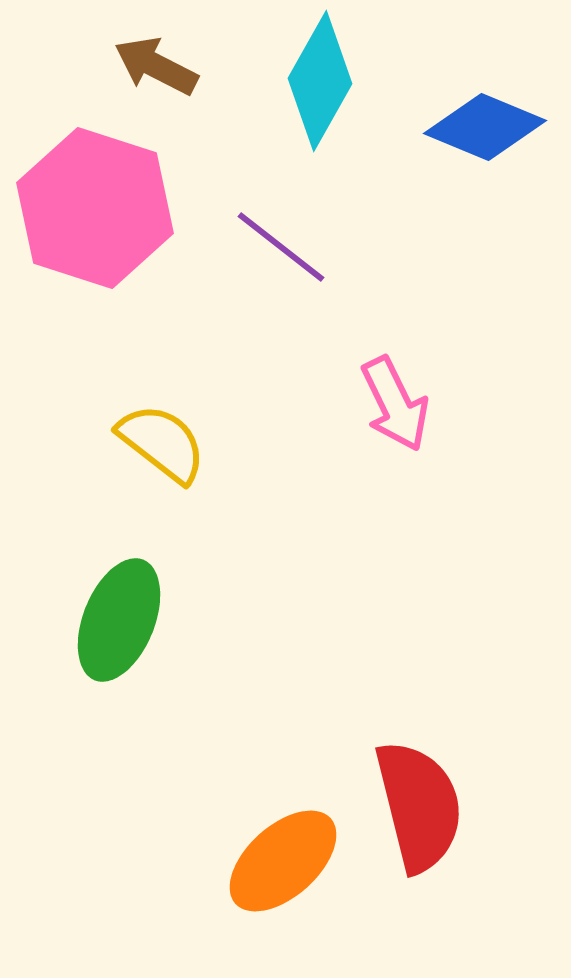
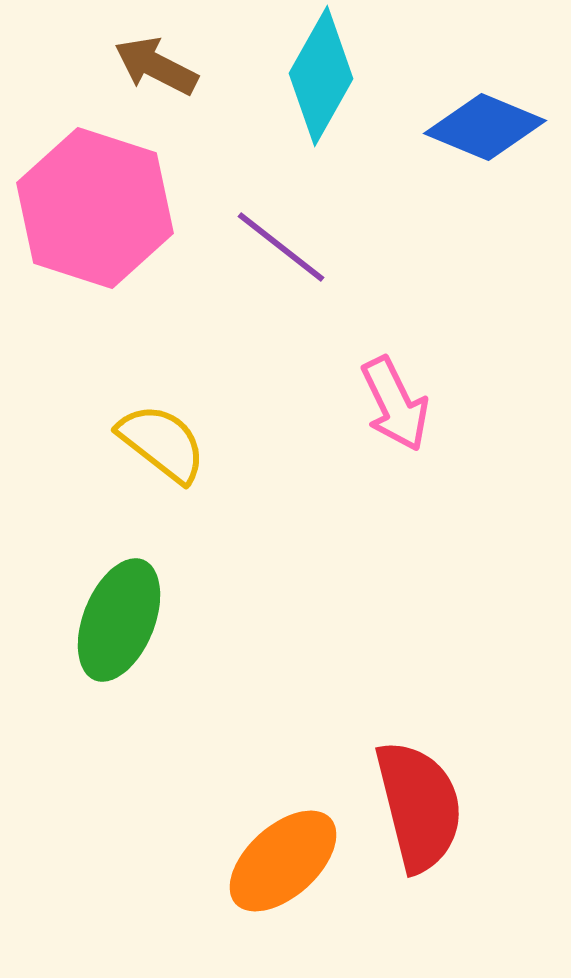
cyan diamond: moved 1 px right, 5 px up
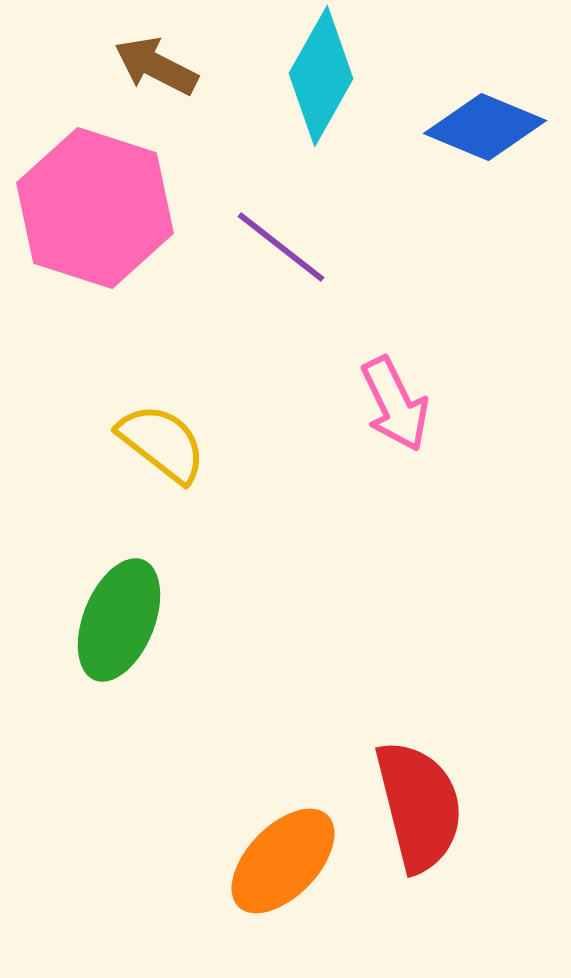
orange ellipse: rotated 4 degrees counterclockwise
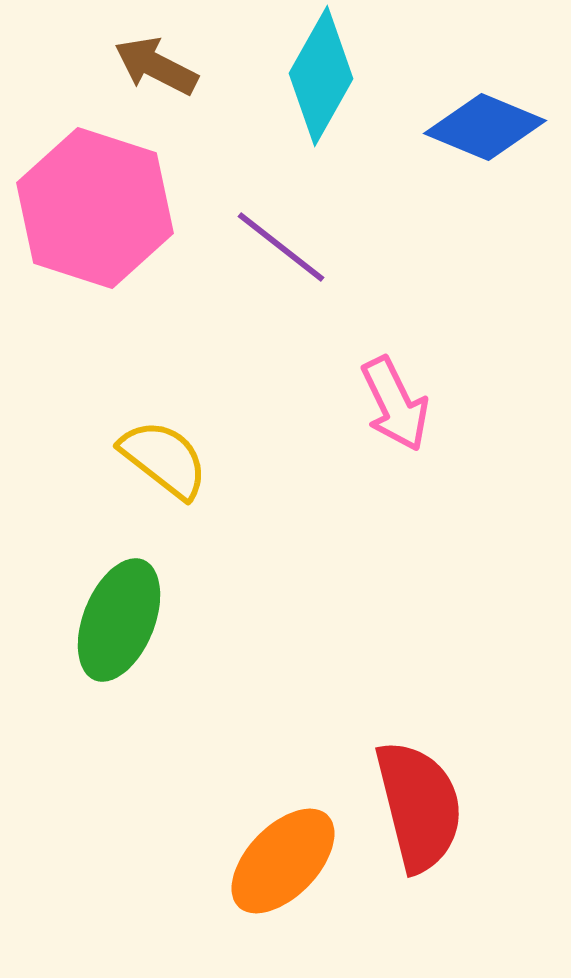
yellow semicircle: moved 2 px right, 16 px down
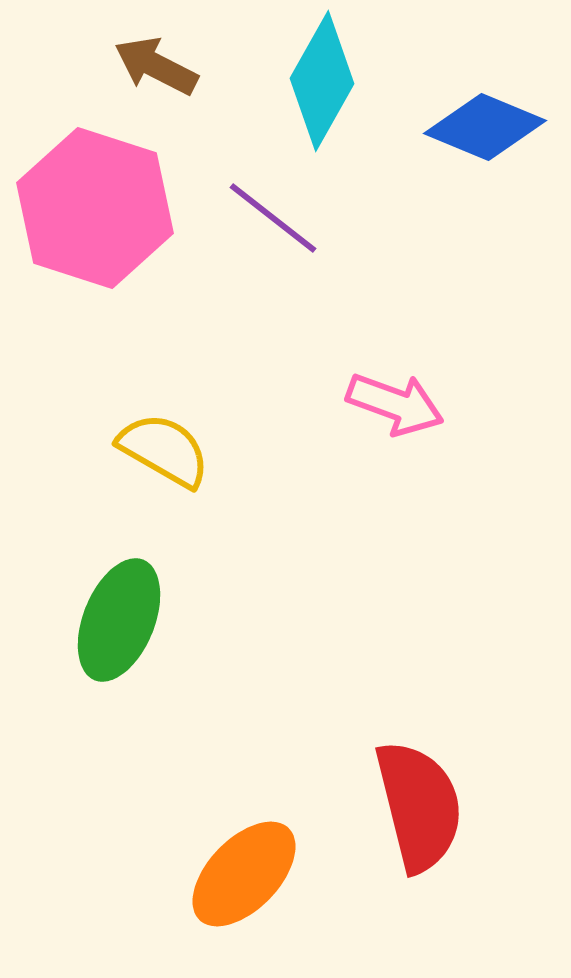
cyan diamond: moved 1 px right, 5 px down
purple line: moved 8 px left, 29 px up
pink arrow: rotated 44 degrees counterclockwise
yellow semicircle: moved 9 px up; rotated 8 degrees counterclockwise
orange ellipse: moved 39 px left, 13 px down
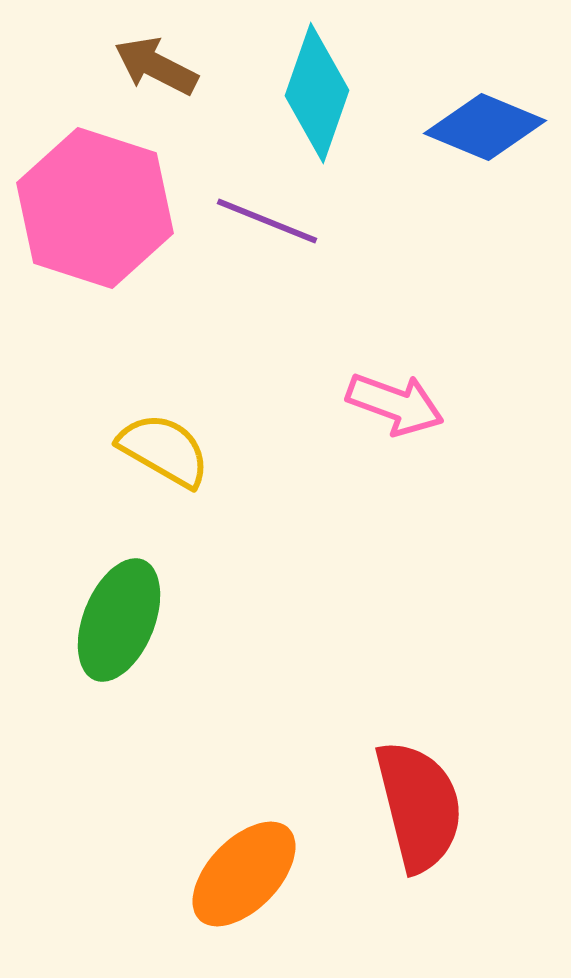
cyan diamond: moved 5 px left, 12 px down; rotated 10 degrees counterclockwise
purple line: moved 6 px left, 3 px down; rotated 16 degrees counterclockwise
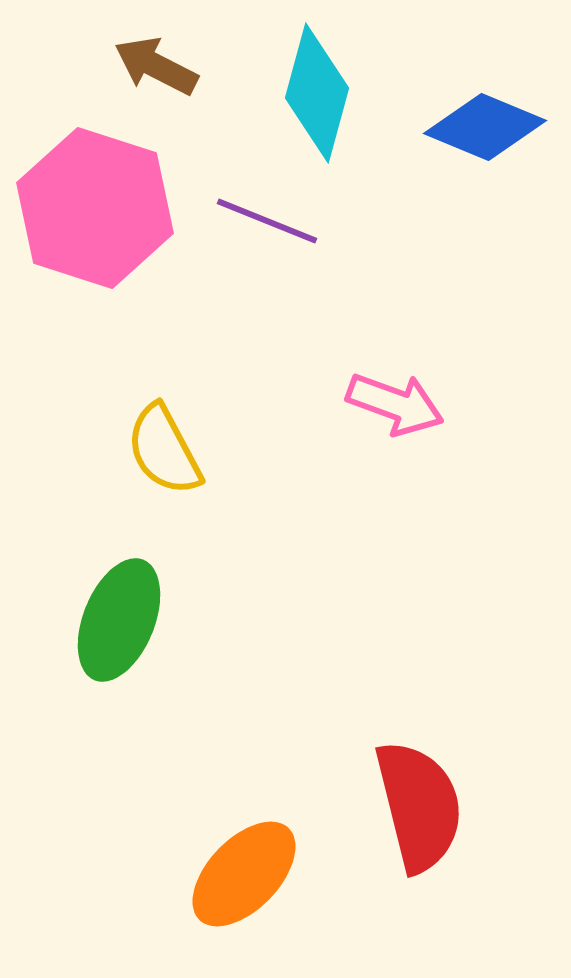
cyan diamond: rotated 4 degrees counterclockwise
yellow semicircle: rotated 148 degrees counterclockwise
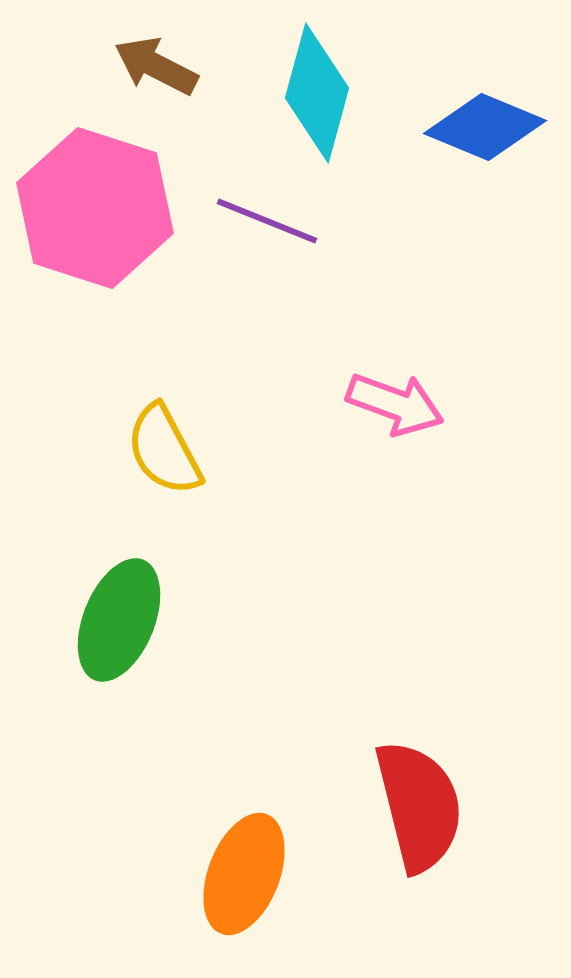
orange ellipse: rotated 23 degrees counterclockwise
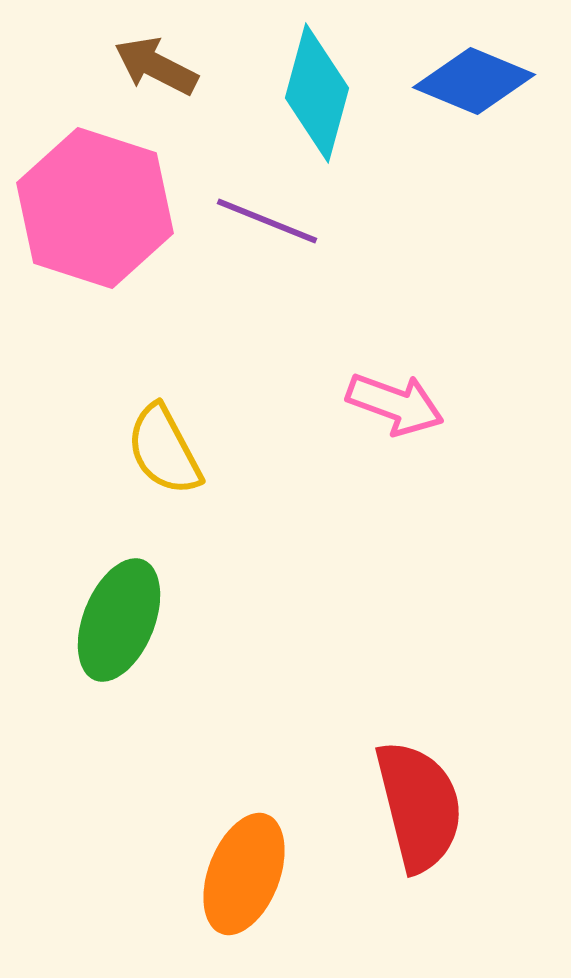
blue diamond: moved 11 px left, 46 px up
